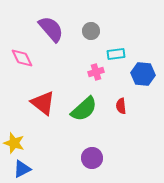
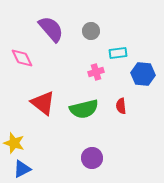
cyan rectangle: moved 2 px right, 1 px up
green semicircle: rotated 28 degrees clockwise
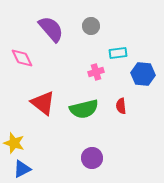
gray circle: moved 5 px up
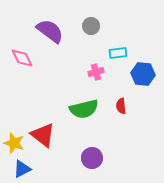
purple semicircle: moved 1 px left, 2 px down; rotated 12 degrees counterclockwise
red triangle: moved 32 px down
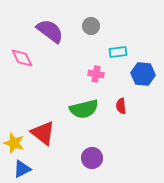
cyan rectangle: moved 1 px up
pink cross: moved 2 px down; rotated 28 degrees clockwise
red triangle: moved 2 px up
